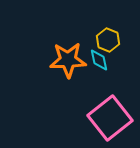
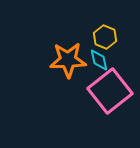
yellow hexagon: moved 3 px left, 3 px up
pink square: moved 27 px up
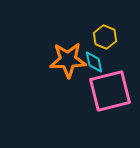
cyan diamond: moved 5 px left, 2 px down
pink square: rotated 24 degrees clockwise
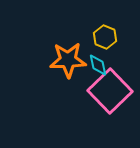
cyan diamond: moved 4 px right, 3 px down
pink square: rotated 30 degrees counterclockwise
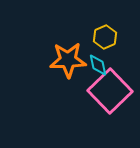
yellow hexagon: rotated 15 degrees clockwise
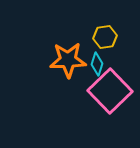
yellow hexagon: rotated 15 degrees clockwise
cyan diamond: moved 1 px left, 1 px up; rotated 30 degrees clockwise
